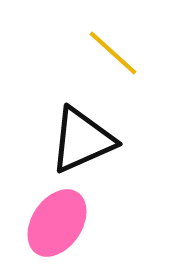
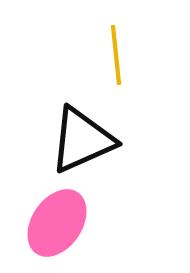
yellow line: moved 3 px right, 2 px down; rotated 42 degrees clockwise
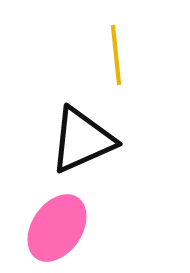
pink ellipse: moved 5 px down
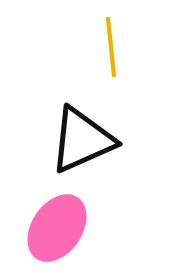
yellow line: moved 5 px left, 8 px up
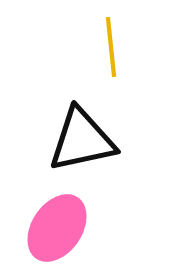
black triangle: rotated 12 degrees clockwise
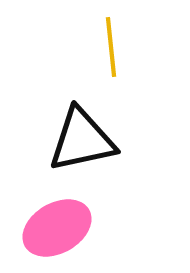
pink ellipse: rotated 26 degrees clockwise
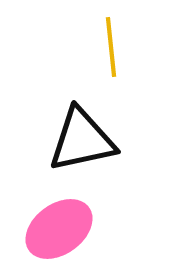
pink ellipse: moved 2 px right, 1 px down; rotated 6 degrees counterclockwise
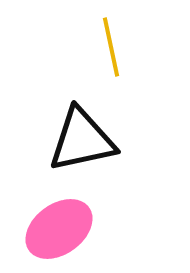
yellow line: rotated 6 degrees counterclockwise
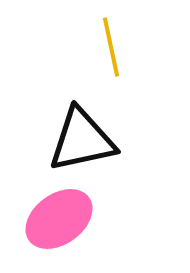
pink ellipse: moved 10 px up
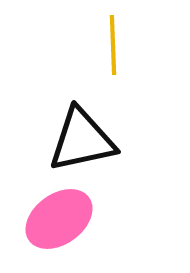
yellow line: moved 2 px right, 2 px up; rotated 10 degrees clockwise
